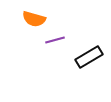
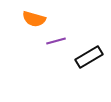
purple line: moved 1 px right, 1 px down
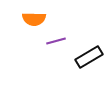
orange semicircle: rotated 15 degrees counterclockwise
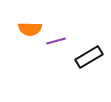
orange semicircle: moved 4 px left, 10 px down
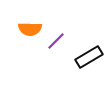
purple line: rotated 30 degrees counterclockwise
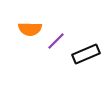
black rectangle: moved 3 px left, 3 px up; rotated 8 degrees clockwise
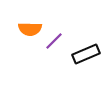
purple line: moved 2 px left
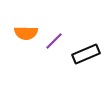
orange semicircle: moved 4 px left, 4 px down
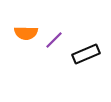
purple line: moved 1 px up
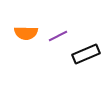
purple line: moved 4 px right, 4 px up; rotated 18 degrees clockwise
